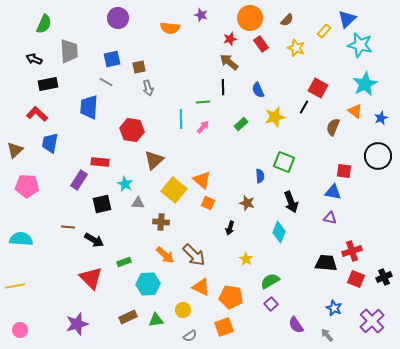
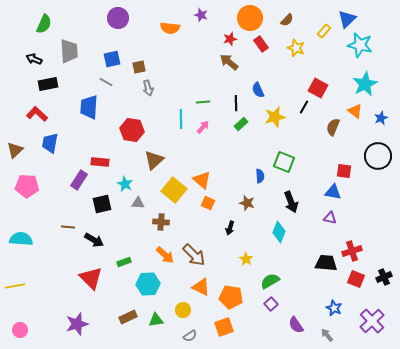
black line at (223, 87): moved 13 px right, 16 px down
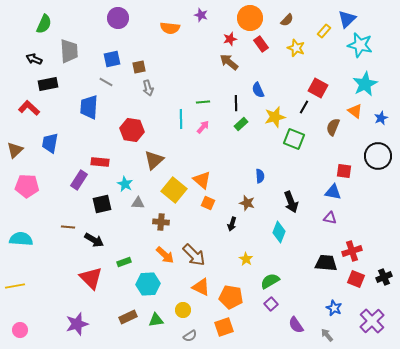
red L-shape at (37, 114): moved 8 px left, 6 px up
green square at (284, 162): moved 10 px right, 23 px up
black arrow at (230, 228): moved 2 px right, 4 px up
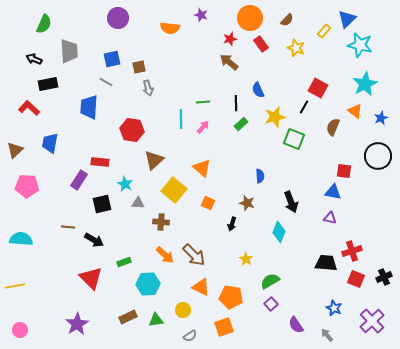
orange triangle at (202, 180): moved 12 px up
purple star at (77, 324): rotated 15 degrees counterclockwise
